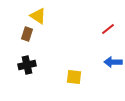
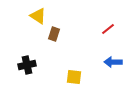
brown rectangle: moved 27 px right
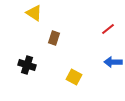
yellow triangle: moved 4 px left, 3 px up
brown rectangle: moved 4 px down
black cross: rotated 30 degrees clockwise
yellow square: rotated 21 degrees clockwise
